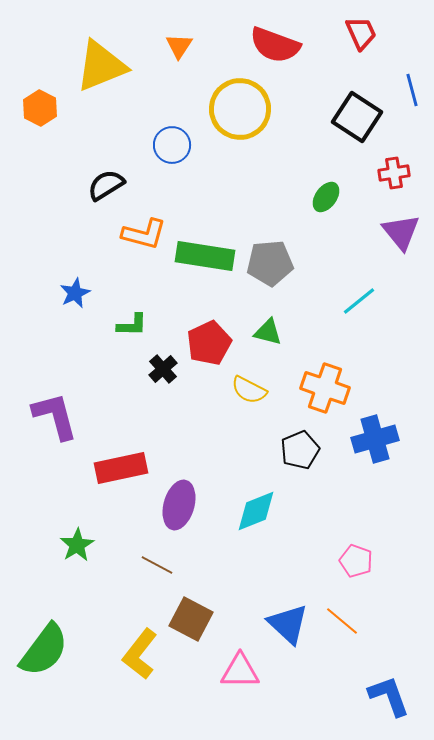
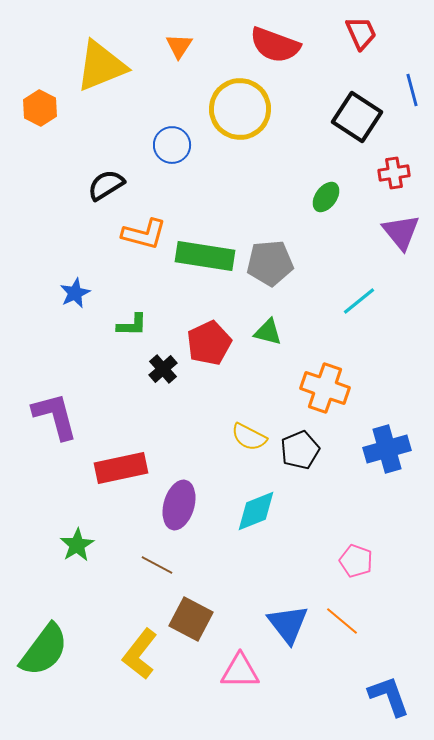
yellow semicircle: moved 47 px down
blue cross: moved 12 px right, 10 px down
blue triangle: rotated 9 degrees clockwise
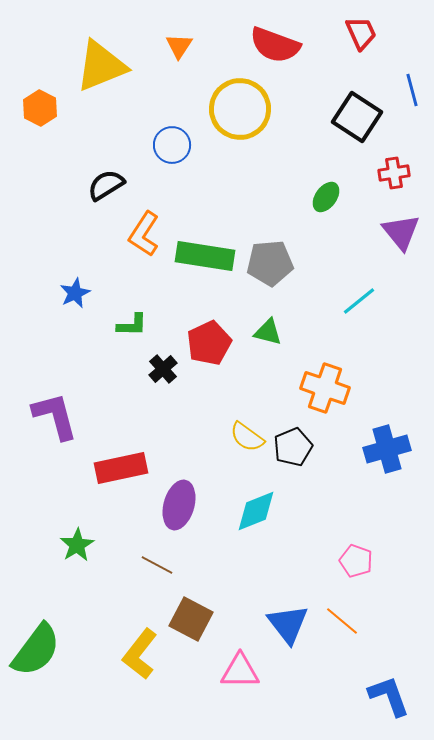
orange L-shape: rotated 108 degrees clockwise
yellow semicircle: moved 2 px left; rotated 9 degrees clockwise
black pentagon: moved 7 px left, 3 px up
green semicircle: moved 8 px left
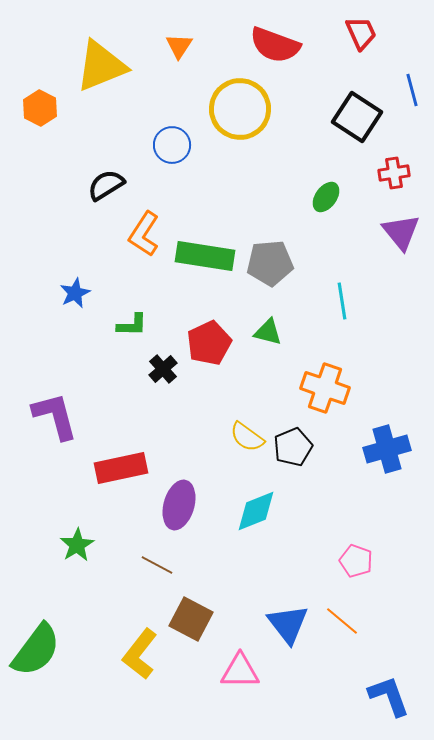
cyan line: moved 17 px left; rotated 60 degrees counterclockwise
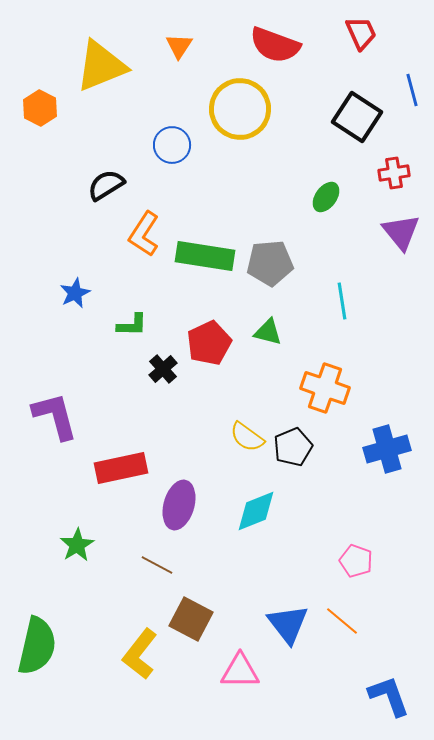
green semicircle: moved 1 px right, 4 px up; rotated 24 degrees counterclockwise
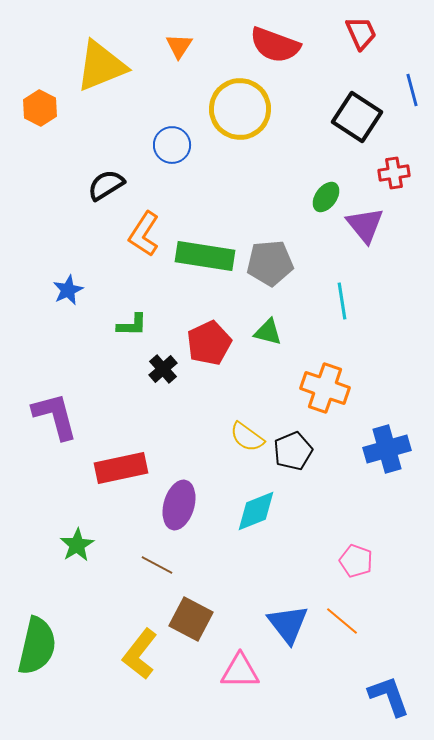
purple triangle: moved 36 px left, 7 px up
blue star: moved 7 px left, 3 px up
black pentagon: moved 4 px down
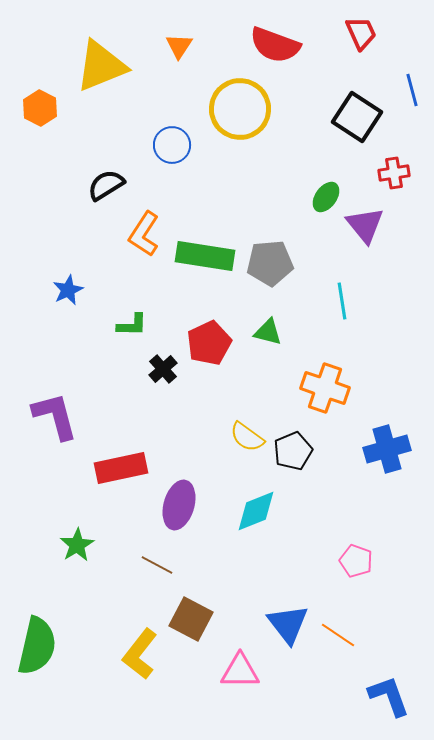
orange line: moved 4 px left, 14 px down; rotated 6 degrees counterclockwise
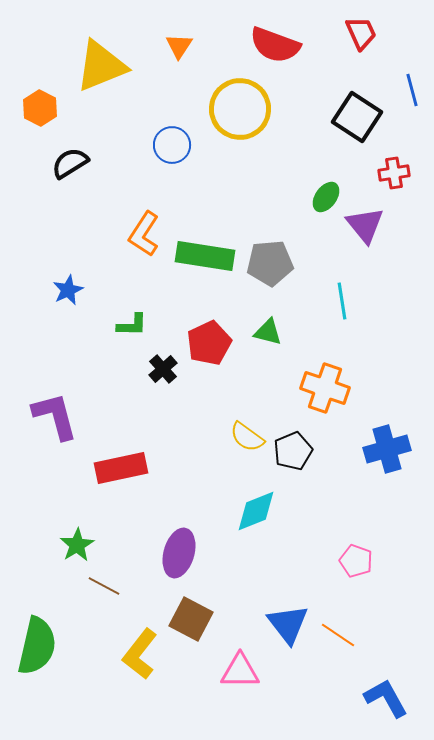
black semicircle: moved 36 px left, 22 px up
purple ellipse: moved 48 px down
brown line: moved 53 px left, 21 px down
blue L-shape: moved 3 px left, 2 px down; rotated 9 degrees counterclockwise
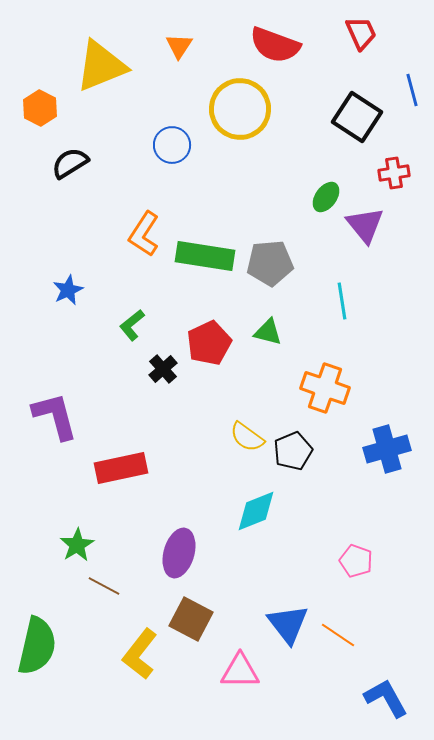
green L-shape: rotated 140 degrees clockwise
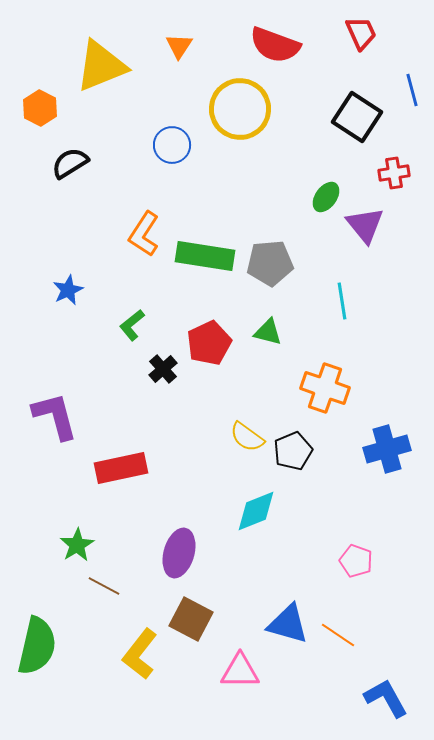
blue triangle: rotated 36 degrees counterclockwise
